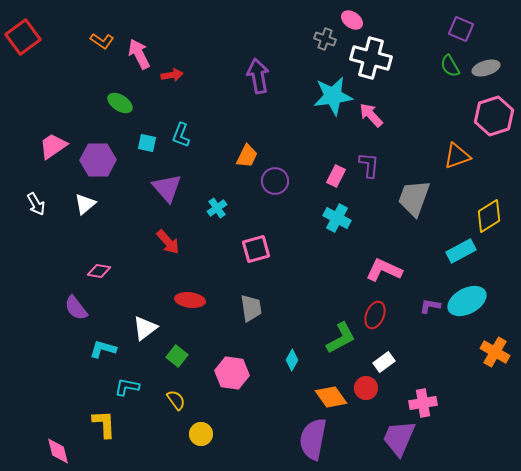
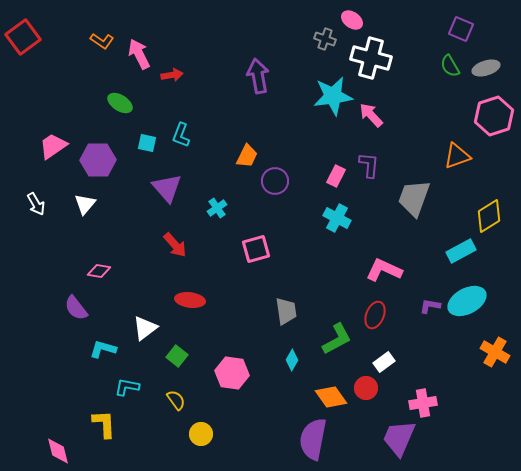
white triangle at (85, 204): rotated 10 degrees counterclockwise
red arrow at (168, 242): moved 7 px right, 3 px down
gray trapezoid at (251, 308): moved 35 px right, 3 px down
green L-shape at (341, 338): moved 4 px left, 1 px down
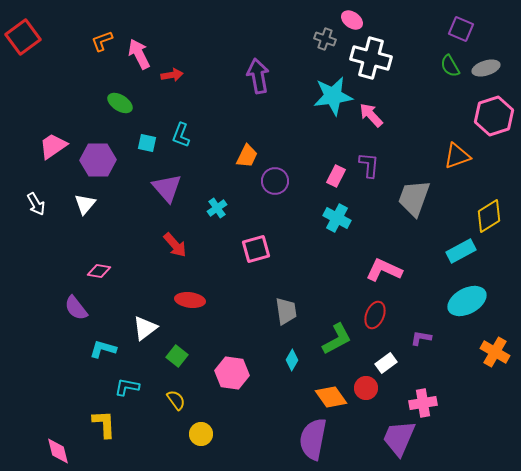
orange L-shape at (102, 41): rotated 125 degrees clockwise
purple L-shape at (430, 306): moved 9 px left, 32 px down
white rectangle at (384, 362): moved 2 px right, 1 px down
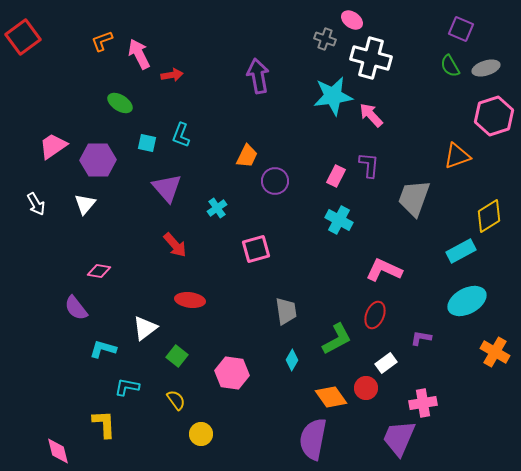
cyan cross at (337, 218): moved 2 px right, 2 px down
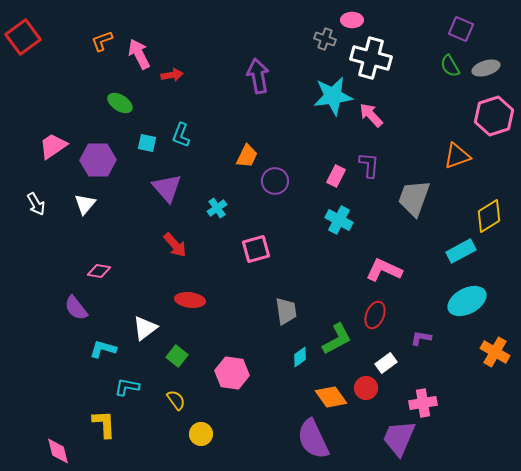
pink ellipse at (352, 20): rotated 35 degrees counterclockwise
cyan diamond at (292, 360): moved 8 px right, 3 px up; rotated 25 degrees clockwise
purple semicircle at (313, 439): rotated 36 degrees counterclockwise
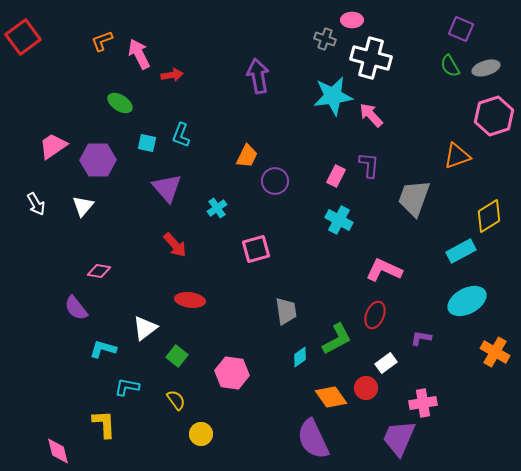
white triangle at (85, 204): moved 2 px left, 2 px down
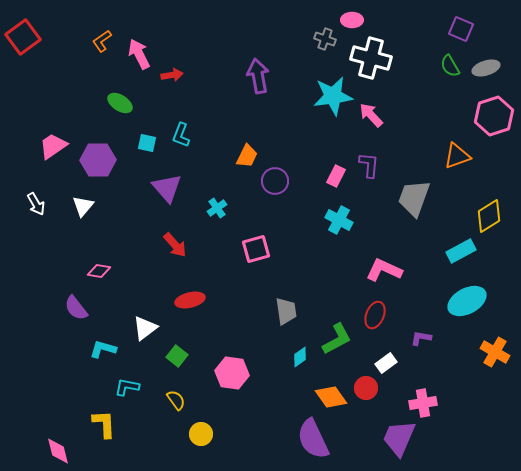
orange L-shape at (102, 41): rotated 15 degrees counterclockwise
red ellipse at (190, 300): rotated 20 degrees counterclockwise
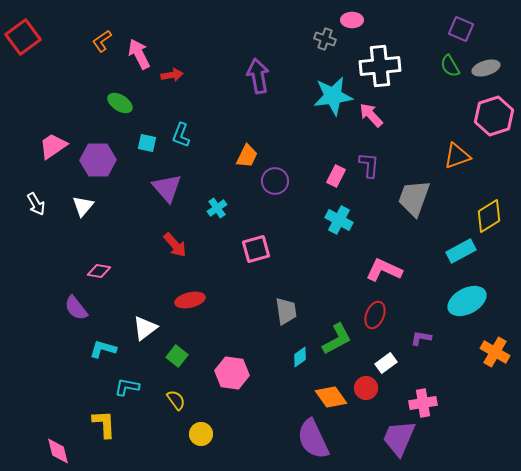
white cross at (371, 58): moved 9 px right, 8 px down; rotated 21 degrees counterclockwise
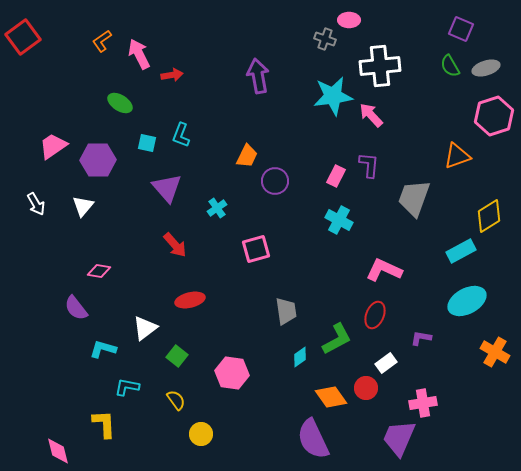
pink ellipse at (352, 20): moved 3 px left
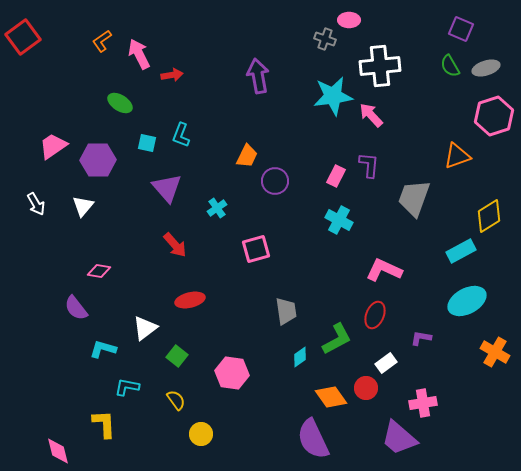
purple trapezoid at (399, 438): rotated 72 degrees counterclockwise
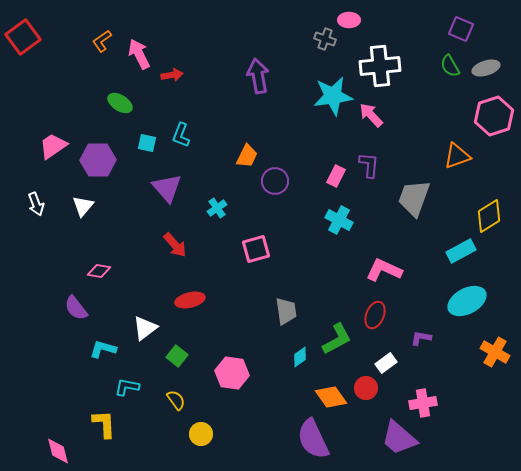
white arrow at (36, 204): rotated 10 degrees clockwise
